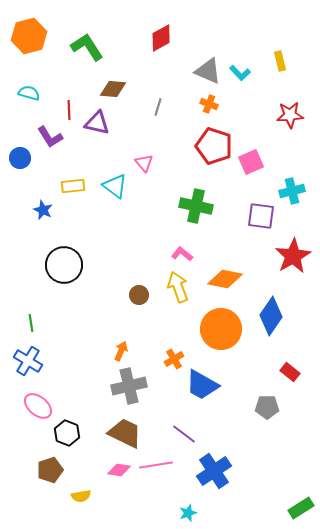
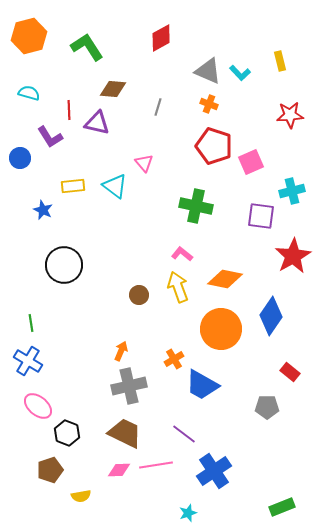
pink diamond at (119, 470): rotated 10 degrees counterclockwise
green rectangle at (301, 508): moved 19 px left, 1 px up; rotated 10 degrees clockwise
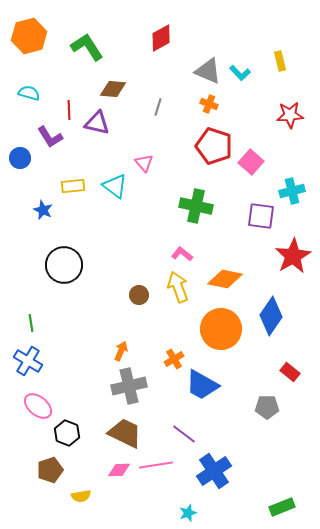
pink square at (251, 162): rotated 25 degrees counterclockwise
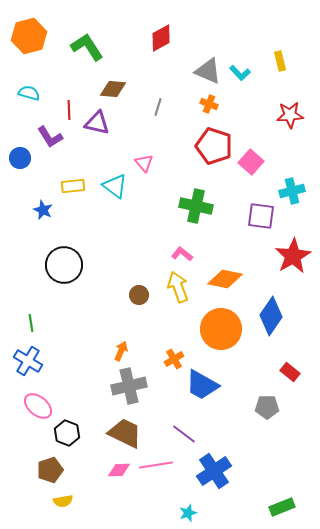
yellow semicircle at (81, 496): moved 18 px left, 5 px down
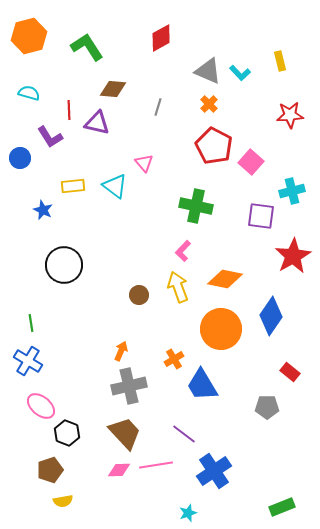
orange cross at (209, 104): rotated 24 degrees clockwise
red pentagon at (214, 146): rotated 9 degrees clockwise
pink L-shape at (182, 254): moved 1 px right, 3 px up; rotated 85 degrees counterclockwise
blue trapezoid at (202, 385): rotated 30 degrees clockwise
pink ellipse at (38, 406): moved 3 px right
brown trapezoid at (125, 433): rotated 21 degrees clockwise
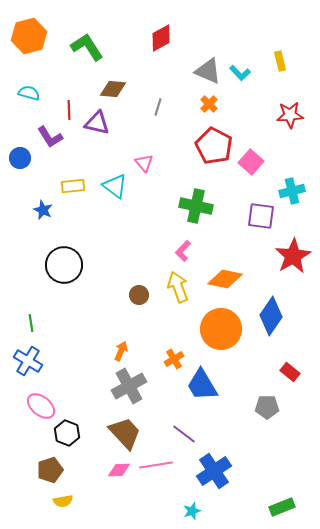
gray cross at (129, 386): rotated 16 degrees counterclockwise
cyan star at (188, 513): moved 4 px right, 2 px up
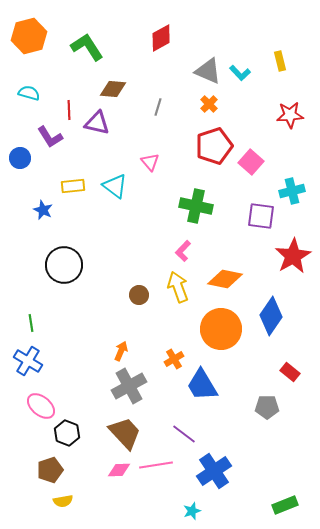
red pentagon at (214, 146): rotated 27 degrees clockwise
pink triangle at (144, 163): moved 6 px right, 1 px up
green rectangle at (282, 507): moved 3 px right, 2 px up
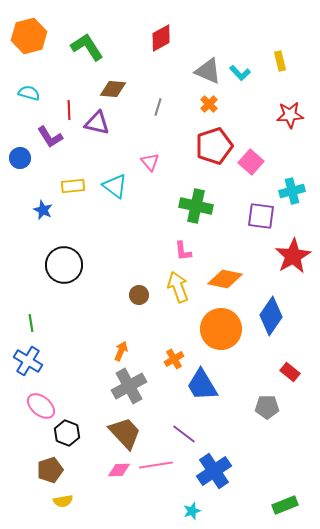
pink L-shape at (183, 251): rotated 50 degrees counterclockwise
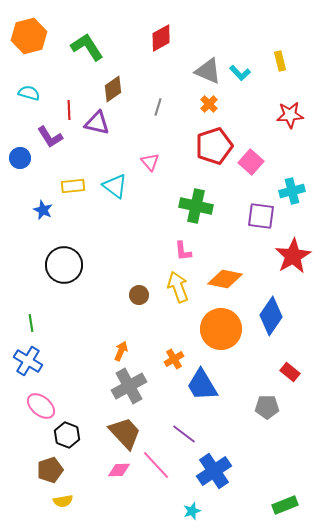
brown diamond at (113, 89): rotated 40 degrees counterclockwise
black hexagon at (67, 433): moved 2 px down
pink line at (156, 465): rotated 56 degrees clockwise
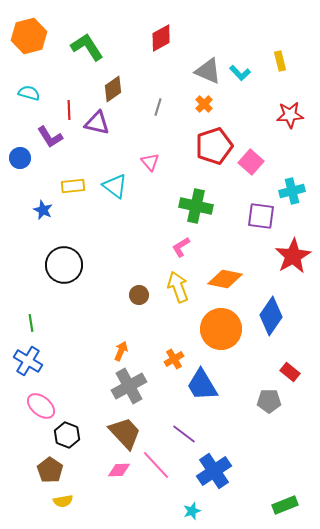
orange cross at (209, 104): moved 5 px left
pink L-shape at (183, 251): moved 2 px left, 4 px up; rotated 65 degrees clockwise
gray pentagon at (267, 407): moved 2 px right, 6 px up
brown pentagon at (50, 470): rotated 20 degrees counterclockwise
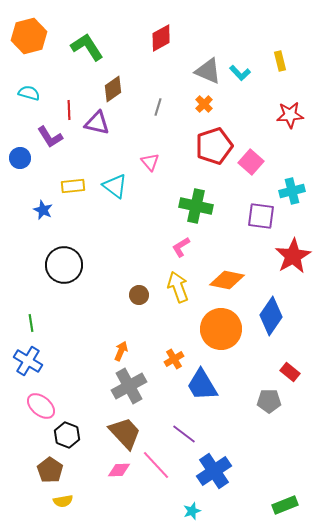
orange diamond at (225, 279): moved 2 px right, 1 px down
